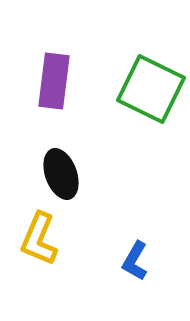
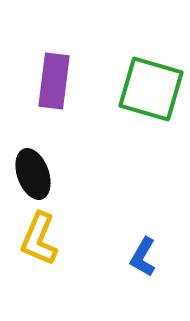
green square: rotated 10 degrees counterclockwise
black ellipse: moved 28 px left
blue L-shape: moved 8 px right, 4 px up
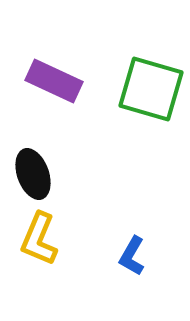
purple rectangle: rotated 72 degrees counterclockwise
blue L-shape: moved 11 px left, 1 px up
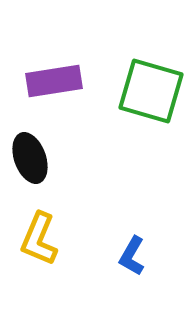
purple rectangle: rotated 34 degrees counterclockwise
green square: moved 2 px down
black ellipse: moved 3 px left, 16 px up
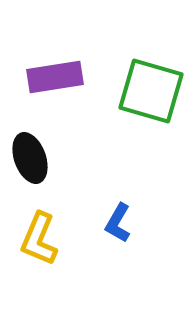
purple rectangle: moved 1 px right, 4 px up
blue L-shape: moved 14 px left, 33 px up
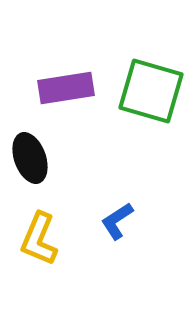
purple rectangle: moved 11 px right, 11 px down
blue L-shape: moved 1 px left, 2 px up; rotated 27 degrees clockwise
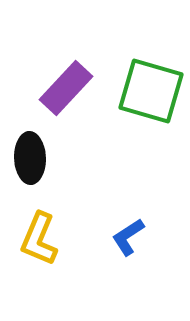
purple rectangle: rotated 38 degrees counterclockwise
black ellipse: rotated 18 degrees clockwise
blue L-shape: moved 11 px right, 16 px down
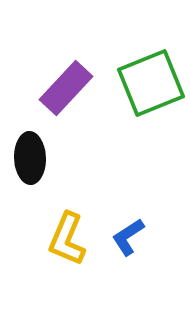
green square: moved 8 px up; rotated 38 degrees counterclockwise
yellow L-shape: moved 28 px right
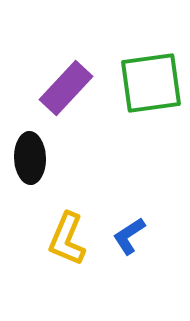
green square: rotated 14 degrees clockwise
blue L-shape: moved 1 px right, 1 px up
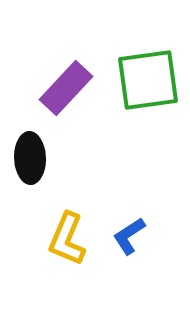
green square: moved 3 px left, 3 px up
